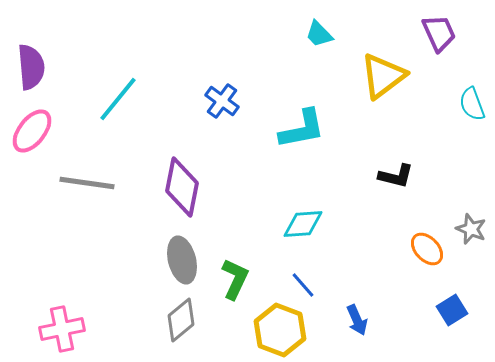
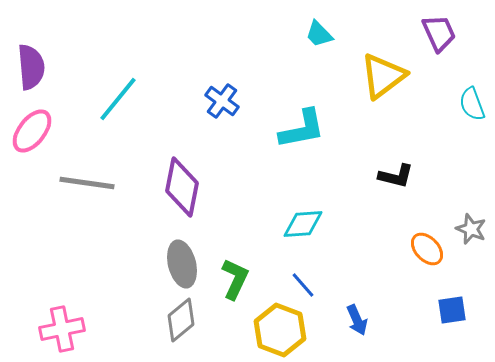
gray ellipse: moved 4 px down
blue square: rotated 24 degrees clockwise
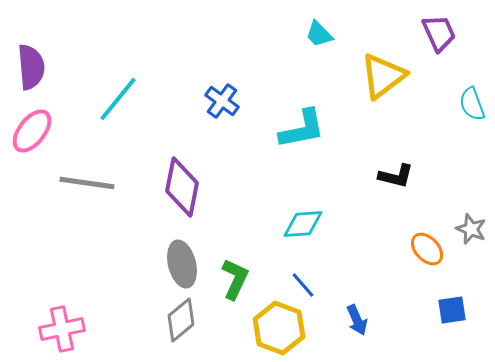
yellow hexagon: moved 1 px left, 2 px up
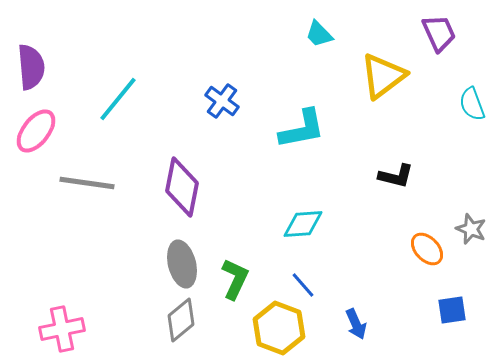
pink ellipse: moved 4 px right
blue arrow: moved 1 px left, 4 px down
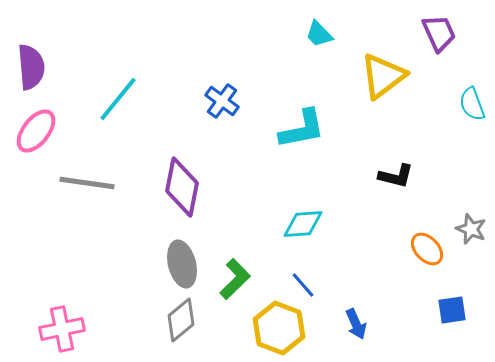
green L-shape: rotated 21 degrees clockwise
